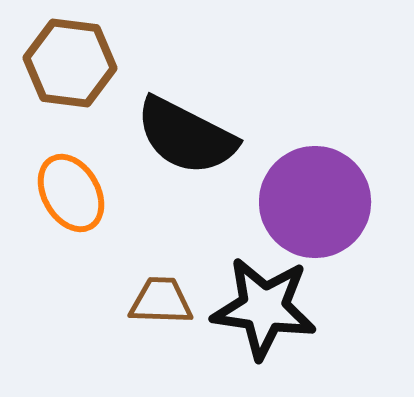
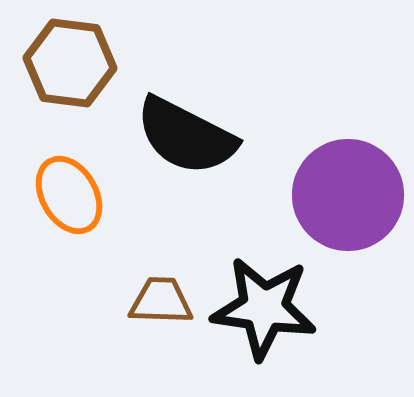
orange ellipse: moved 2 px left, 2 px down
purple circle: moved 33 px right, 7 px up
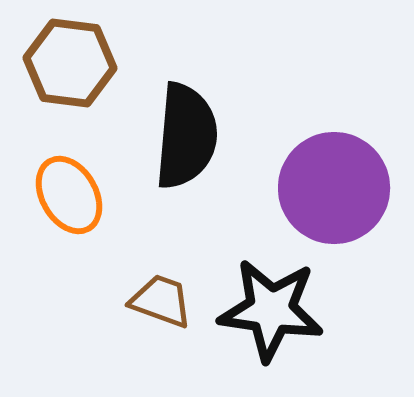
black semicircle: rotated 112 degrees counterclockwise
purple circle: moved 14 px left, 7 px up
brown trapezoid: rotated 18 degrees clockwise
black star: moved 7 px right, 2 px down
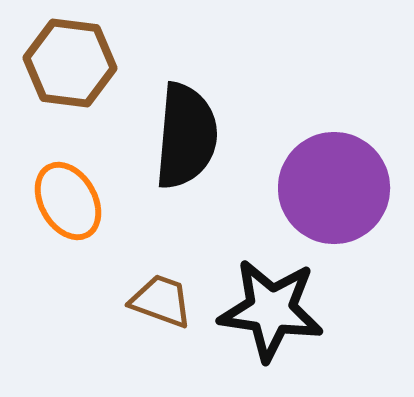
orange ellipse: moved 1 px left, 6 px down
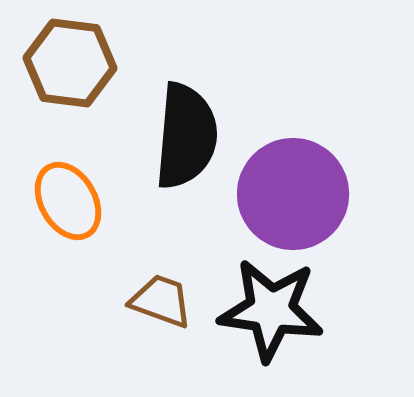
purple circle: moved 41 px left, 6 px down
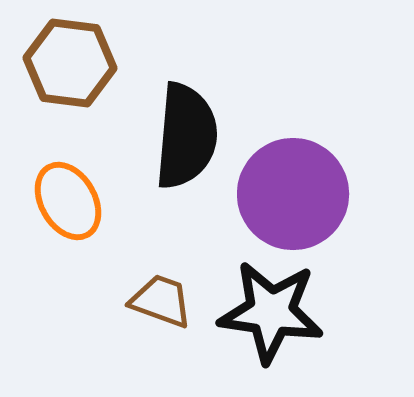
black star: moved 2 px down
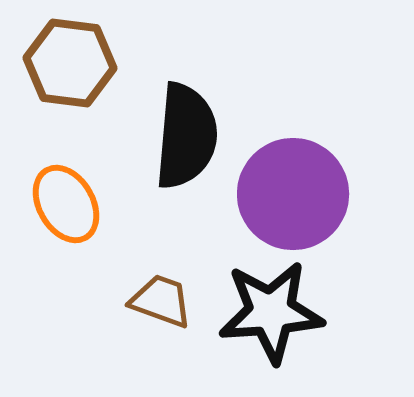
orange ellipse: moved 2 px left, 3 px down
black star: rotated 12 degrees counterclockwise
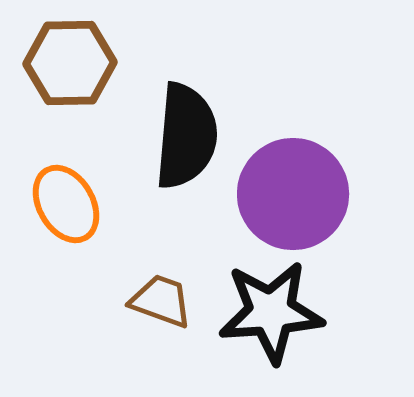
brown hexagon: rotated 8 degrees counterclockwise
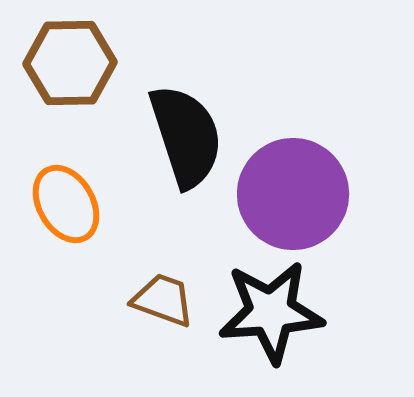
black semicircle: rotated 23 degrees counterclockwise
brown trapezoid: moved 2 px right, 1 px up
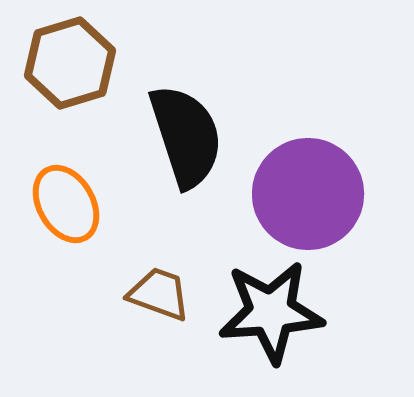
brown hexagon: rotated 16 degrees counterclockwise
purple circle: moved 15 px right
brown trapezoid: moved 4 px left, 6 px up
